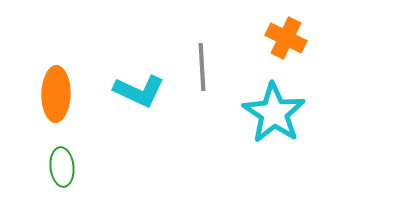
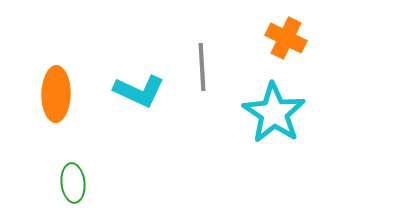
green ellipse: moved 11 px right, 16 px down
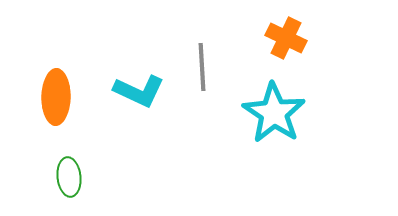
orange ellipse: moved 3 px down
green ellipse: moved 4 px left, 6 px up
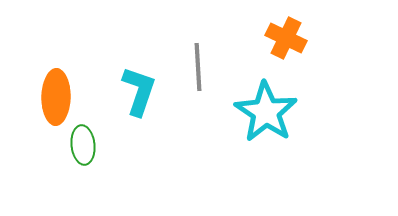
gray line: moved 4 px left
cyan L-shape: rotated 96 degrees counterclockwise
cyan star: moved 8 px left, 1 px up
green ellipse: moved 14 px right, 32 px up
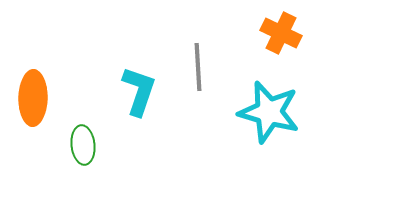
orange cross: moved 5 px left, 5 px up
orange ellipse: moved 23 px left, 1 px down
cyan star: moved 3 px right; rotated 18 degrees counterclockwise
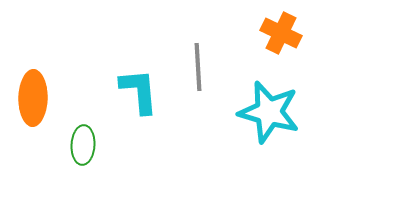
cyan L-shape: rotated 24 degrees counterclockwise
green ellipse: rotated 9 degrees clockwise
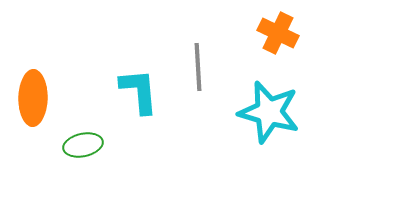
orange cross: moved 3 px left
green ellipse: rotated 75 degrees clockwise
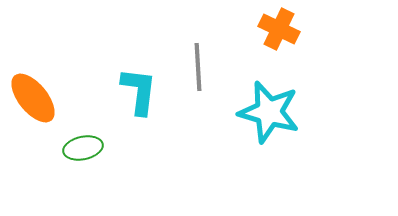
orange cross: moved 1 px right, 4 px up
cyan L-shape: rotated 12 degrees clockwise
orange ellipse: rotated 40 degrees counterclockwise
green ellipse: moved 3 px down
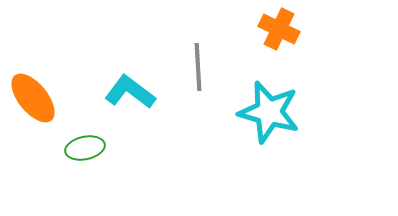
cyan L-shape: moved 9 px left, 1 px down; rotated 60 degrees counterclockwise
green ellipse: moved 2 px right
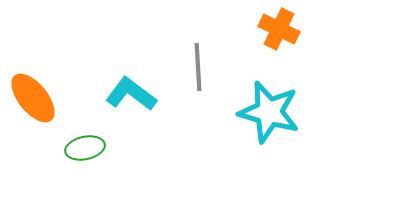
cyan L-shape: moved 1 px right, 2 px down
